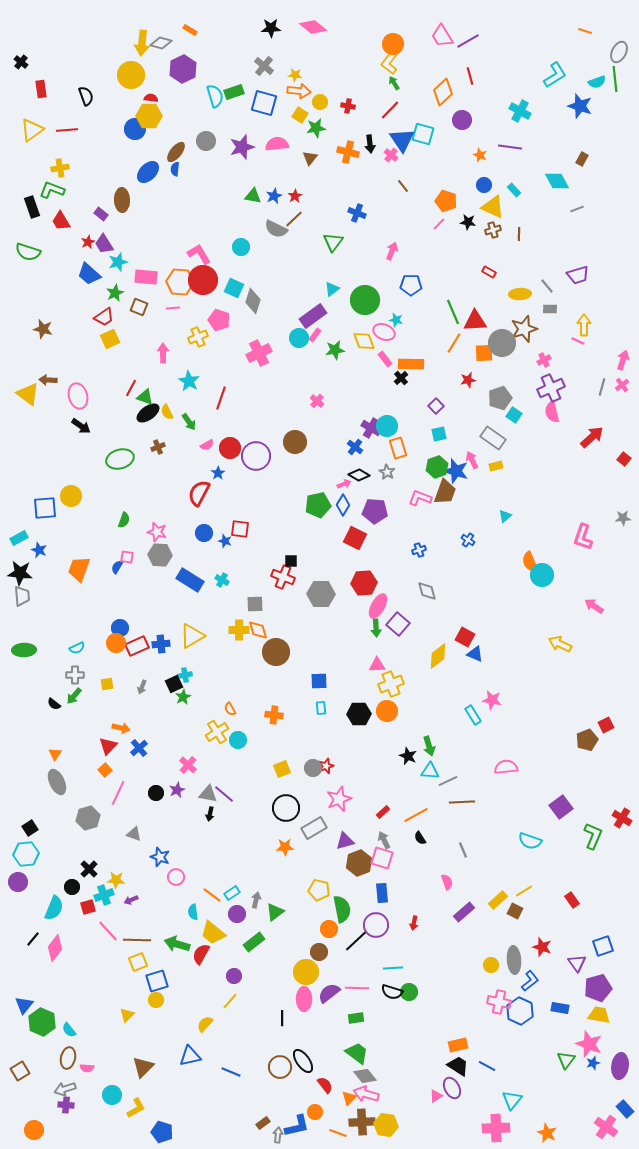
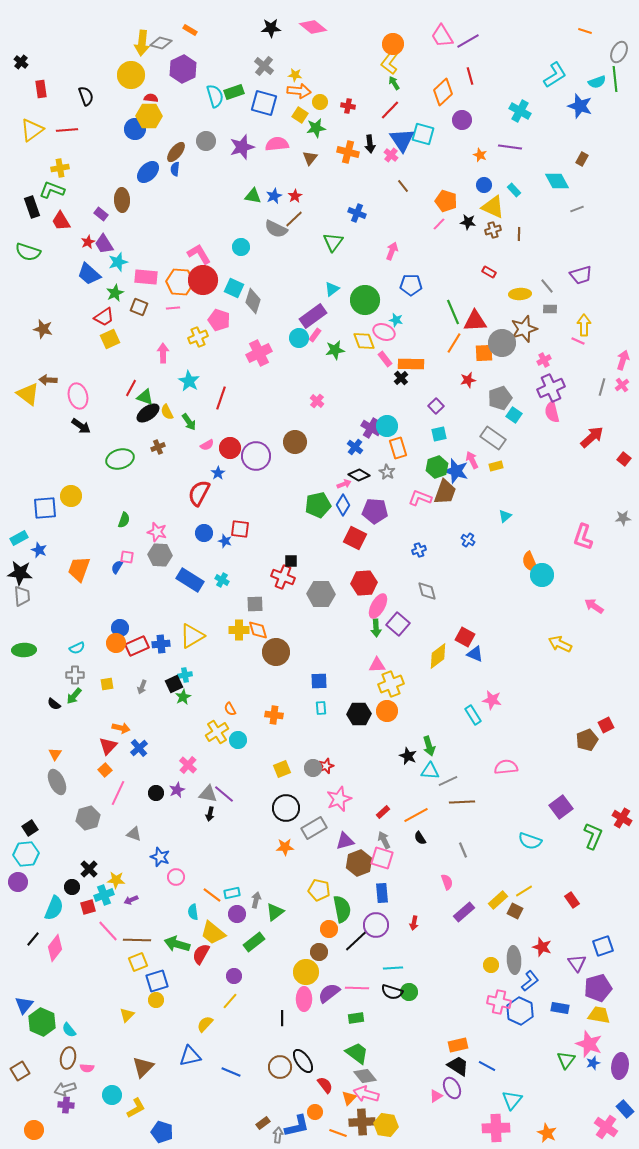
purple trapezoid at (578, 275): moved 3 px right
cyan rectangle at (232, 893): rotated 21 degrees clockwise
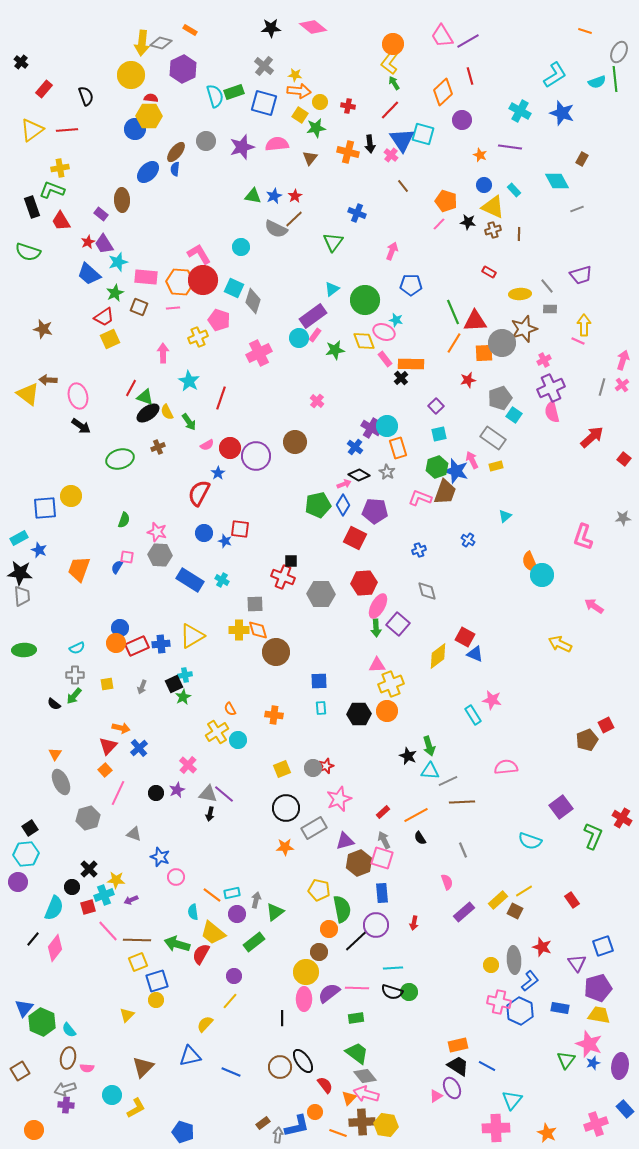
red rectangle at (41, 89): moved 3 px right; rotated 48 degrees clockwise
blue star at (580, 106): moved 18 px left, 7 px down
gray ellipse at (57, 782): moved 4 px right
blue triangle at (24, 1005): moved 3 px down
pink cross at (606, 1127): moved 10 px left, 3 px up; rotated 35 degrees clockwise
blue pentagon at (162, 1132): moved 21 px right
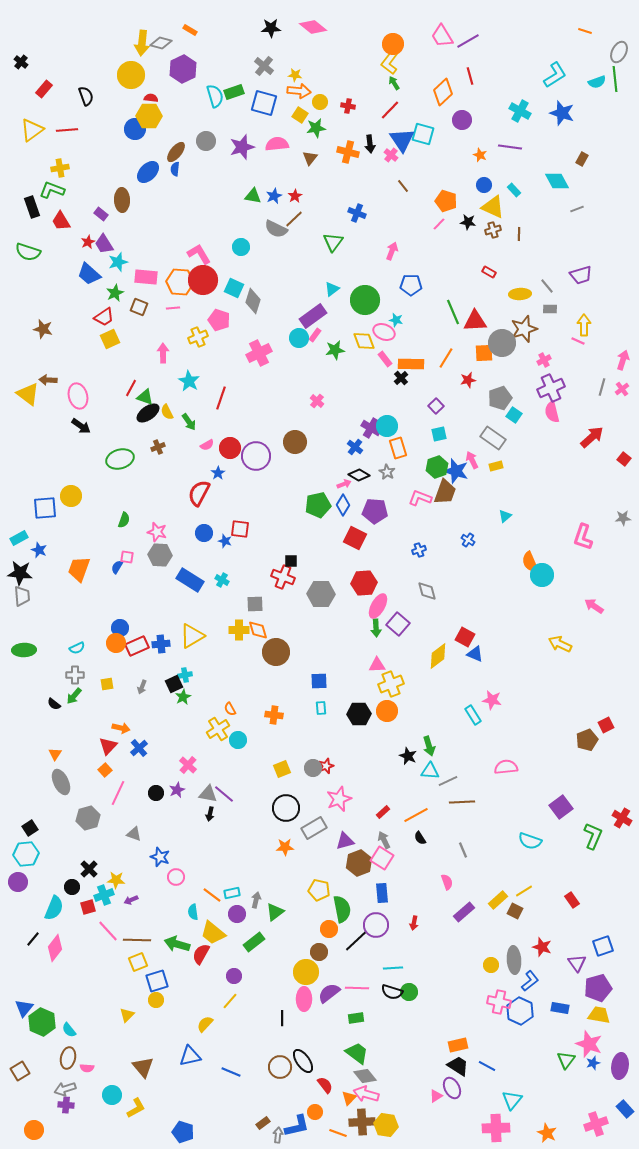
orange line at (454, 343): moved 8 px left, 15 px down
pink cross at (622, 385): moved 4 px down
yellow cross at (217, 732): moved 1 px right, 3 px up
pink square at (382, 858): rotated 15 degrees clockwise
brown triangle at (143, 1067): rotated 25 degrees counterclockwise
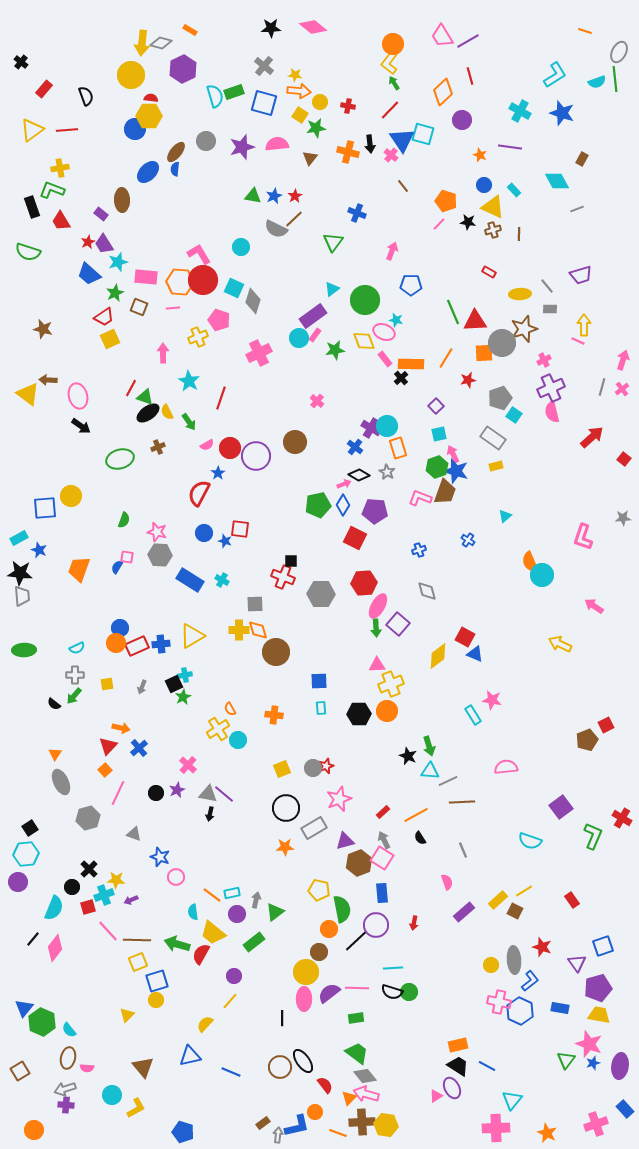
pink arrow at (472, 460): moved 19 px left, 6 px up
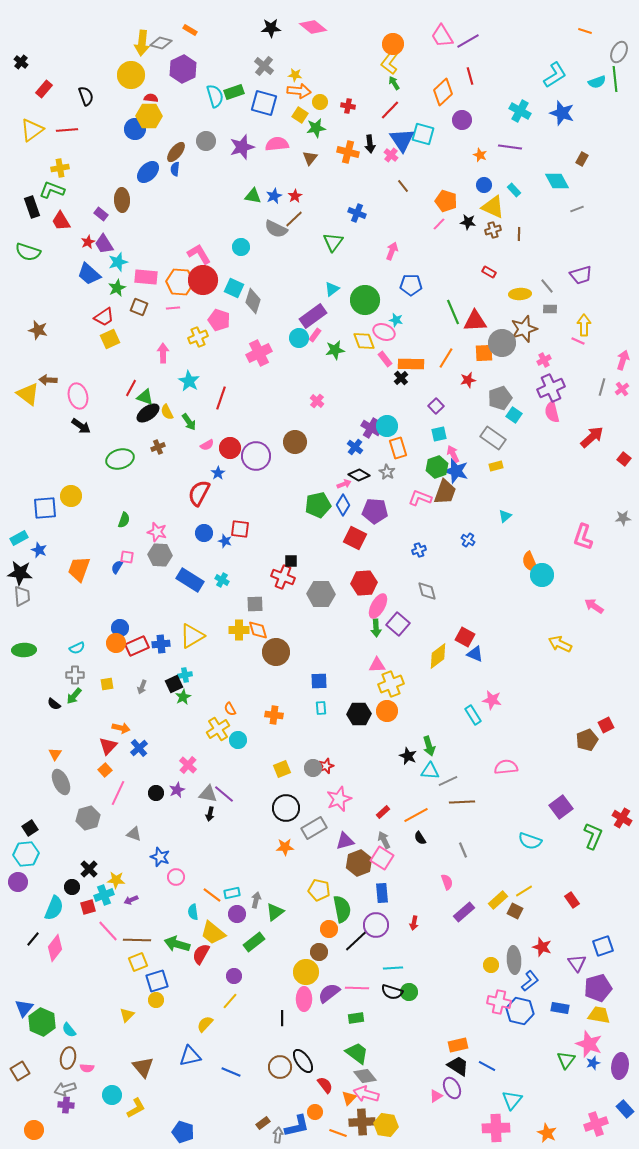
green star at (115, 293): moved 2 px right, 5 px up
brown star at (43, 329): moved 5 px left, 1 px down
blue hexagon at (520, 1011): rotated 12 degrees counterclockwise
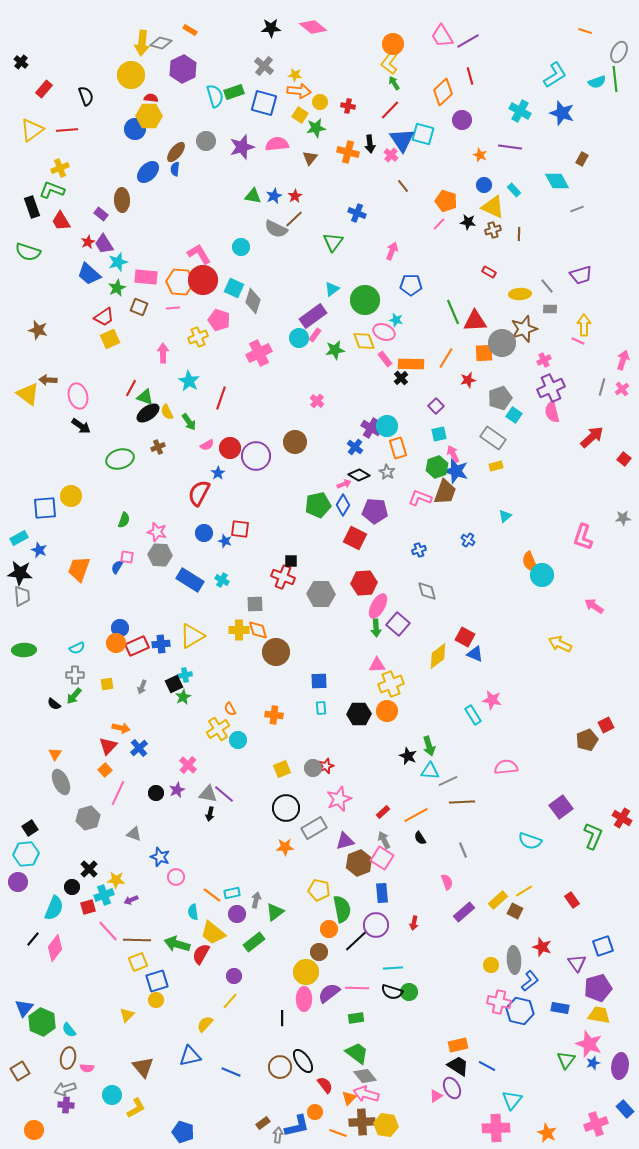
yellow cross at (60, 168): rotated 12 degrees counterclockwise
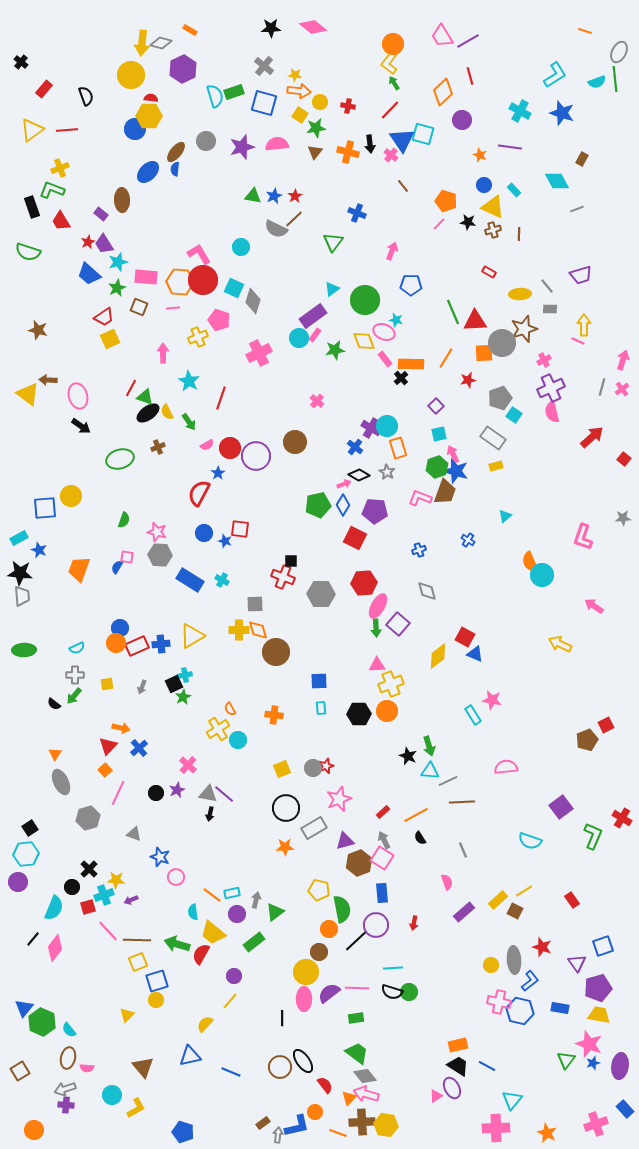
brown triangle at (310, 158): moved 5 px right, 6 px up
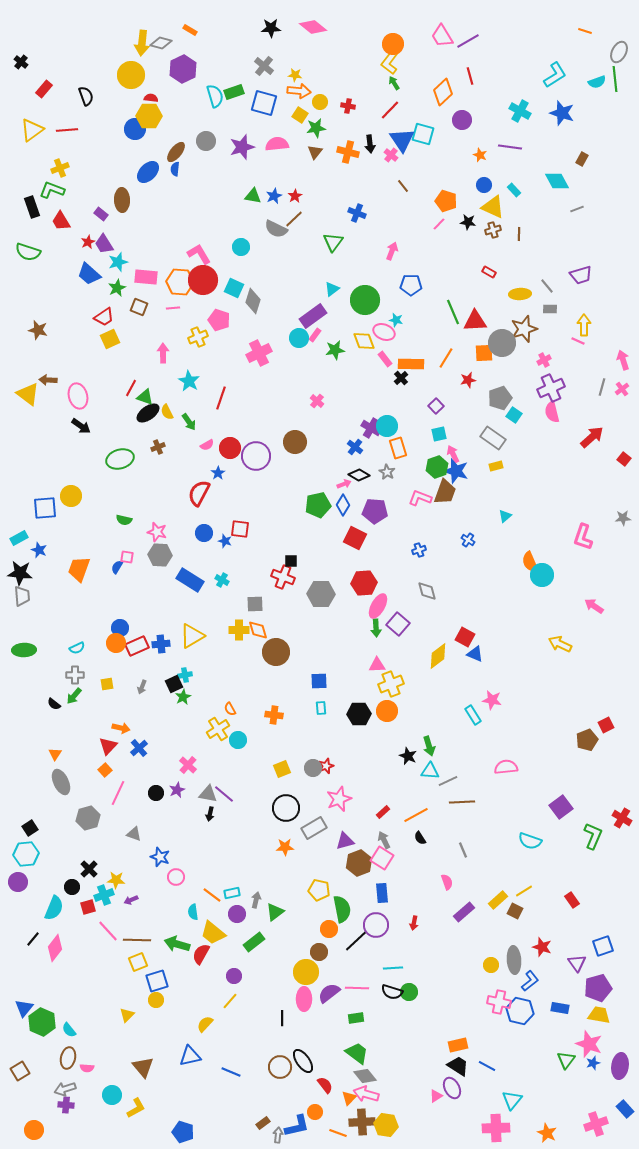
pink arrow at (623, 360): rotated 36 degrees counterclockwise
green semicircle at (124, 520): rotated 84 degrees clockwise
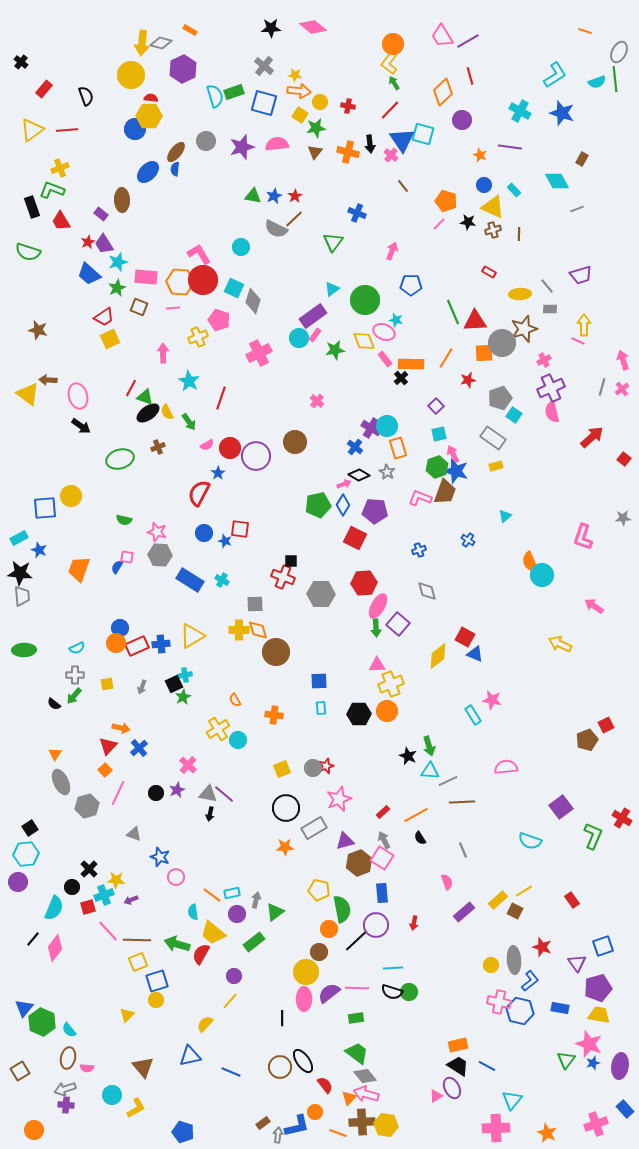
orange semicircle at (230, 709): moved 5 px right, 9 px up
gray hexagon at (88, 818): moved 1 px left, 12 px up
